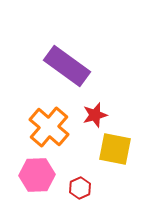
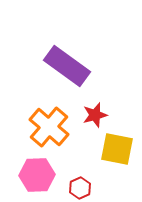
yellow square: moved 2 px right
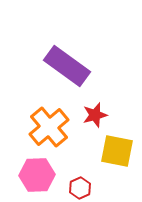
orange cross: rotated 9 degrees clockwise
yellow square: moved 2 px down
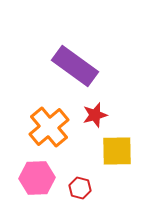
purple rectangle: moved 8 px right
yellow square: rotated 12 degrees counterclockwise
pink hexagon: moved 3 px down
red hexagon: rotated 20 degrees counterclockwise
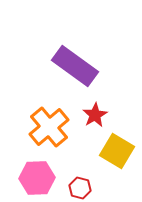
red star: rotated 15 degrees counterclockwise
yellow square: rotated 32 degrees clockwise
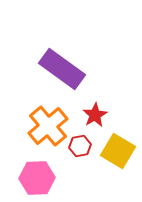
purple rectangle: moved 13 px left, 3 px down
orange cross: moved 1 px left, 1 px up
yellow square: moved 1 px right
red hexagon: moved 42 px up; rotated 25 degrees counterclockwise
